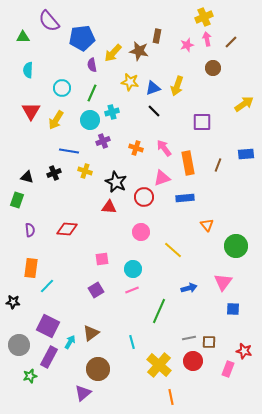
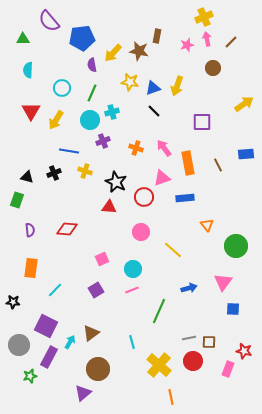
green triangle at (23, 37): moved 2 px down
brown line at (218, 165): rotated 48 degrees counterclockwise
pink square at (102, 259): rotated 16 degrees counterclockwise
cyan line at (47, 286): moved 8 px right, 4 px down
purple square at (48, 326): moved 2 px left
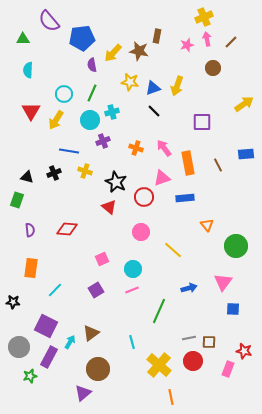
cyan circle at (62, 88): moved 2 px right, 6 px down
red triangle at (109, 207): rotated 35 degrees clockwise
gray circle at (19, 345): moved 2 px down
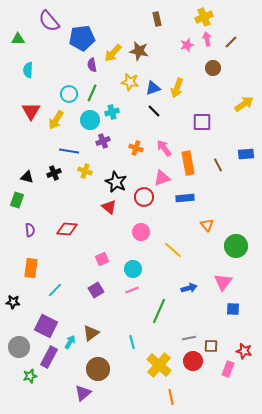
brown rectangle at (157, 36): moved 17 px up; rotated 24 degrees counterclockwise
green triangle at (23, 39): moved 5 px left
yellow arrow at (177, 86): moved 2 px down
cyan circle at (64, 94): moved 5 px right
brown square at (209, 342): moved 2 px right, 4 px down
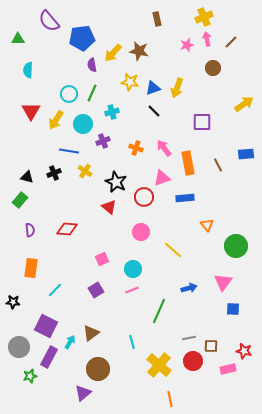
cyan circle at (90, 120): moved 7 px left, 4 px down
yellow cross at (85, 171): rotated 16 degrees clockwise
green rectangle at (17, 200): moved 3 px right; rotated 21 degrees clockwise
pink rectangle at (228, 369): rotated 56 degrees clockwise
orange line at (171, 397): moved 1 px left, 2 px down
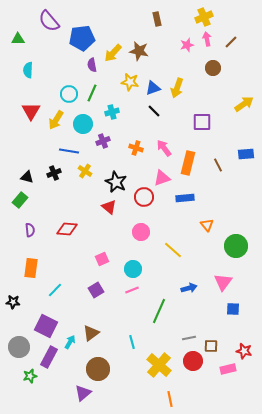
orange rectangle at (188, 163): rotated 25 degrees clockwise
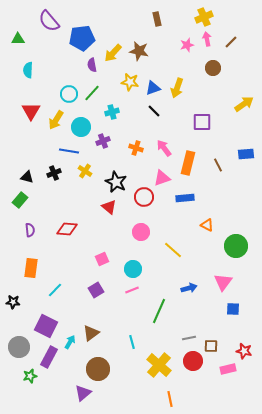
green line at (92, 93): rotated 18 degrees clockwise
cyan circle at (83, 124): moved 2 px left, 3 px down
orange triangle at (207, 225): rotated 24 degrees counterclockwise
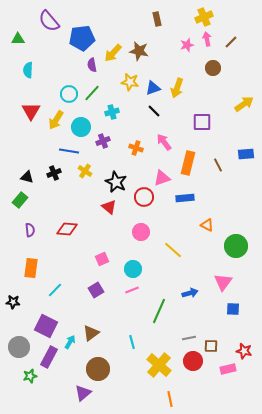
pink arrow at (164, 148): moved 6 px up
blue arrow at (189, 288): moved 1 px right, 5 px down
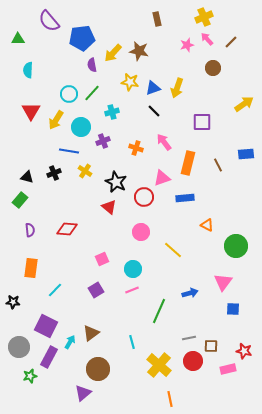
pink arrow at (207, 39): rotated 32 degrees counterclockwise
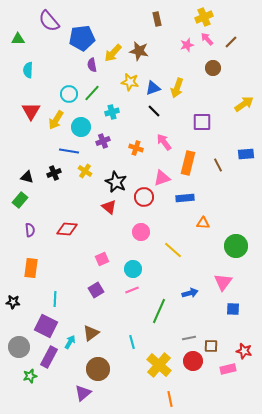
orange triangle at (207, 225): moved 4 px left, 2 px up; rotated 24 degrees counterclockwise
cyan line at (55, 290): moved 9 px down; rotated 42 degrees counterclockwise
